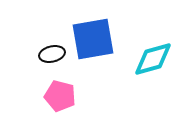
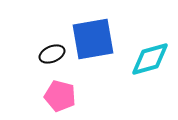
black ellipse: rotated 10 degrees counterclockwise
cyan diamond: moved 3 px left
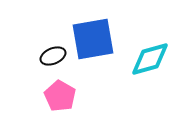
black ellipse: moved 1 px right, 2 px down
pink pentagon: rotated 16 degrees clockwise
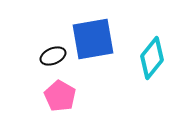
cyan diamond: moved 2 px right, 1 px up; rotated 36 degrees counterclockwise
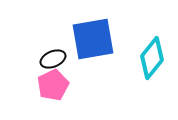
black ellipse: moved 3 px down
pink pentagon: moved 7 px left, 11 px up; rotated 16 degrees clockwise
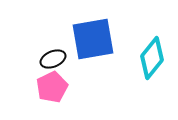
pink pentagon: moved 1 px left, 2 px down
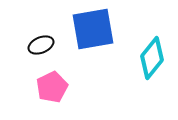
blue square: moved 10 px up
black ellipse: moved 12 px left, 14 px up
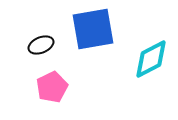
cyan diamond: moved 1 px left, 1 px down; rotated 24 degrees clockwise
